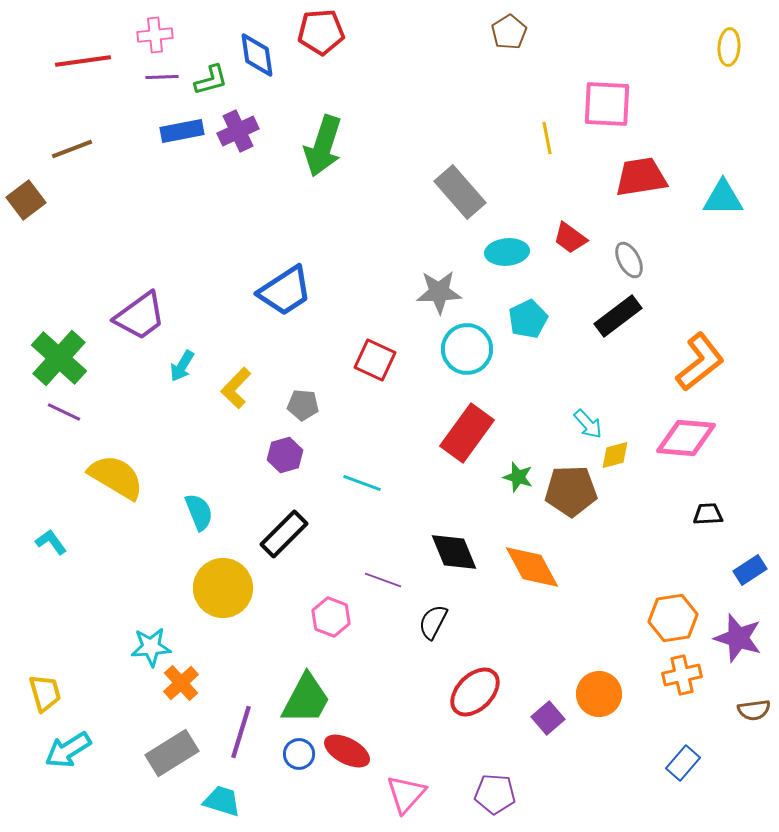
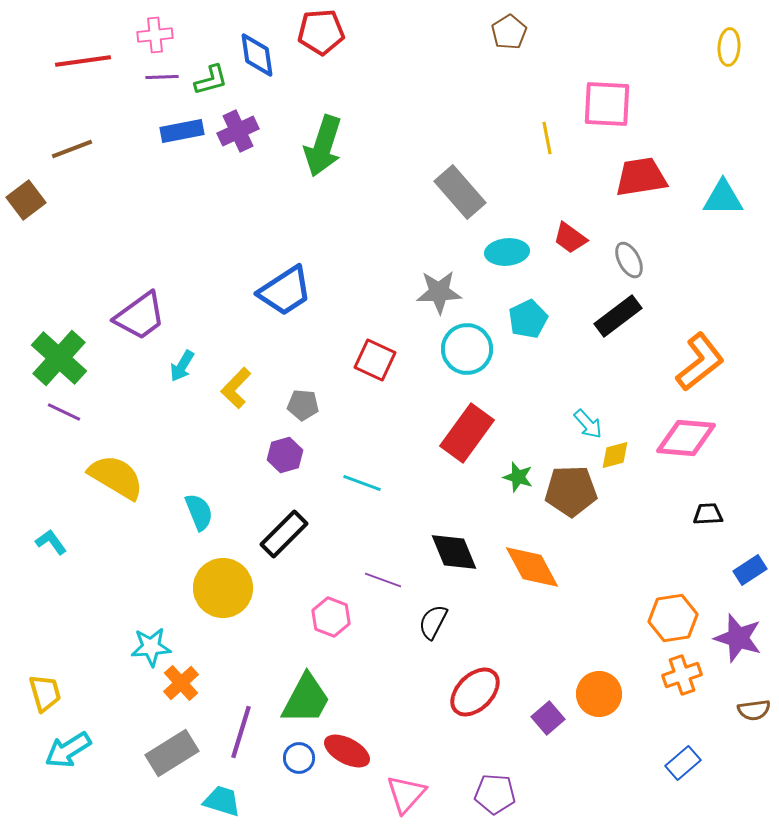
orange cross at (682, 675): rotated 6 degrees counterclockwise
blue circle at (299, 754): moved 4 px down
blue rectangle at (683, 763): rotated 8 degrees clockwise
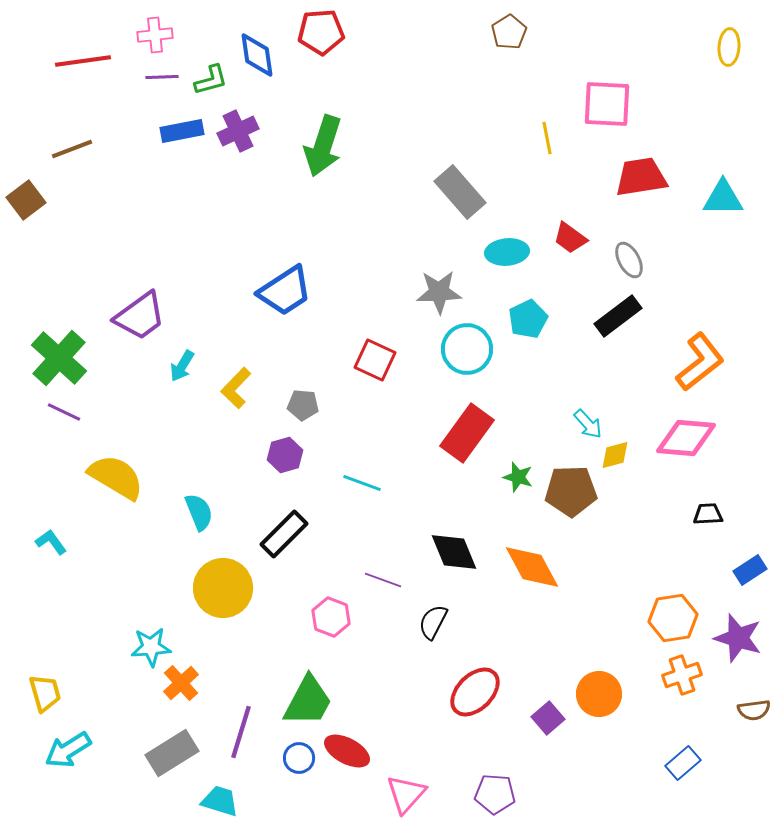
green trapezoid at (306, 699): moved 2 px right, 2 px down
cyan trapezoid at (222, 801): moved 2 px left
